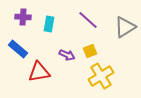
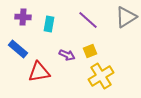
gray triangle: moved 1 px right, 10 px up
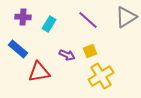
cyan rectangle: rotated 21 degrees clockwise
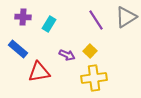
purple line: moved 8 px right; rotated 15 degrees clockwise
yellow square: rotated 24 degrees counterclockwise
yellow cross: moved 7 px left, 2 px down; rotated 25 degrees clockwise
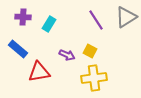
yellow square: rotated 16 degrees counterclockwise
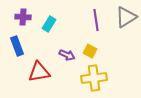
purple line: rotated 25 degrees clockwise
blue rectangle: moved 1 px left, 3 px up; rotated 30 degrees clockwise
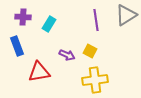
gray triangle: moved 2 px up
yellow cross: moved 1 px right, 2 px down
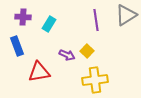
yellow square: moved 3 px left; rotated 16 degrees clockwise
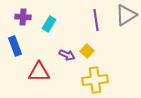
blue rectangle: moved 2 px left
red triangle: rotated 10 degrees clockwise
